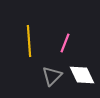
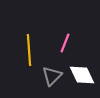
yellow line: moved 9 px down
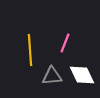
yellow line: moved 1 px right
gray triangle: rotated 40 degrees clockwise
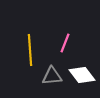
white diamond: rotated 12 degrees counterclockwise
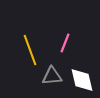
yellow line: rotated 16 degrees counterclockwise
white diamond: moved 5 px down; rotated 24 degrees clockwise
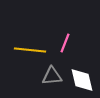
yellow line: rotated 64 degrees counterclockwise
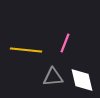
yellow line: moved 4 px left
gray triangle: moved 1 px right, 1 px down
